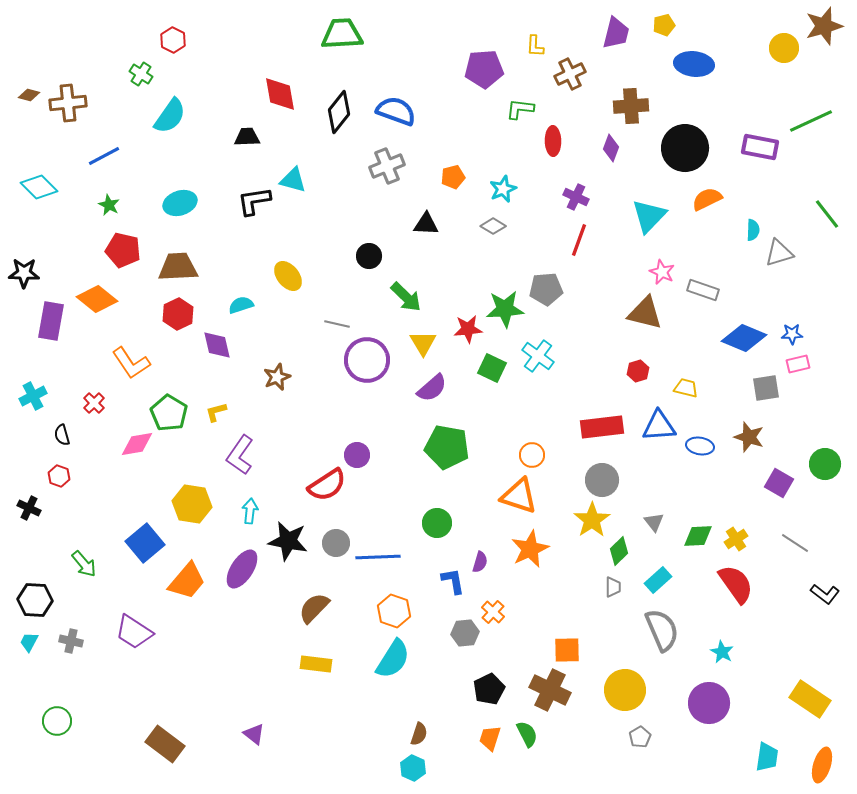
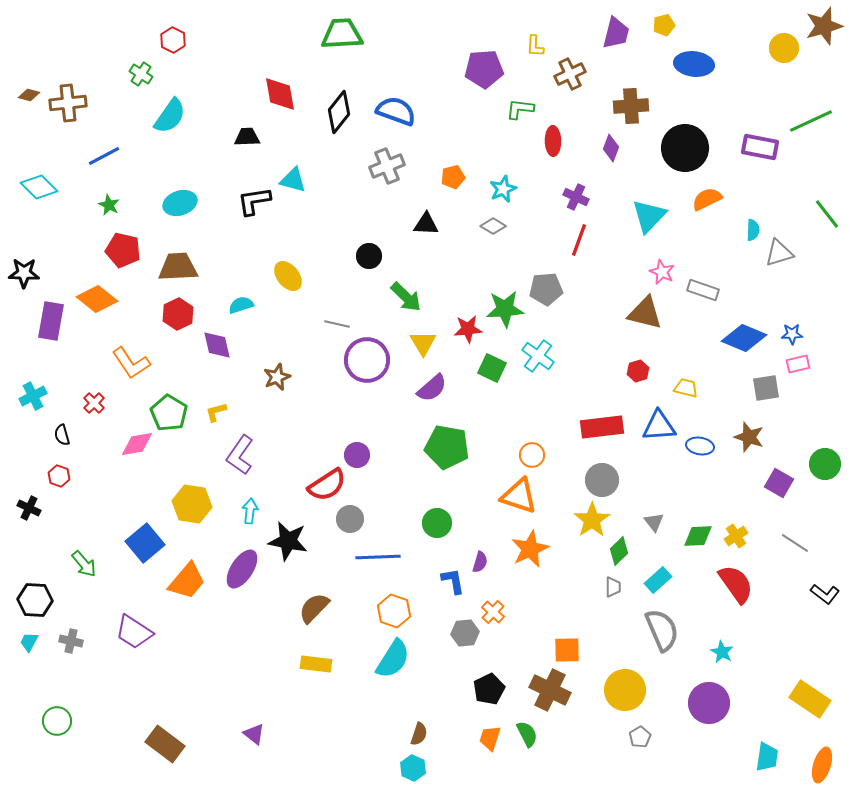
yellow cross at (736, 539): moved 3 px up
gray circle at (336, 543): moved 14 px right, 24 px up
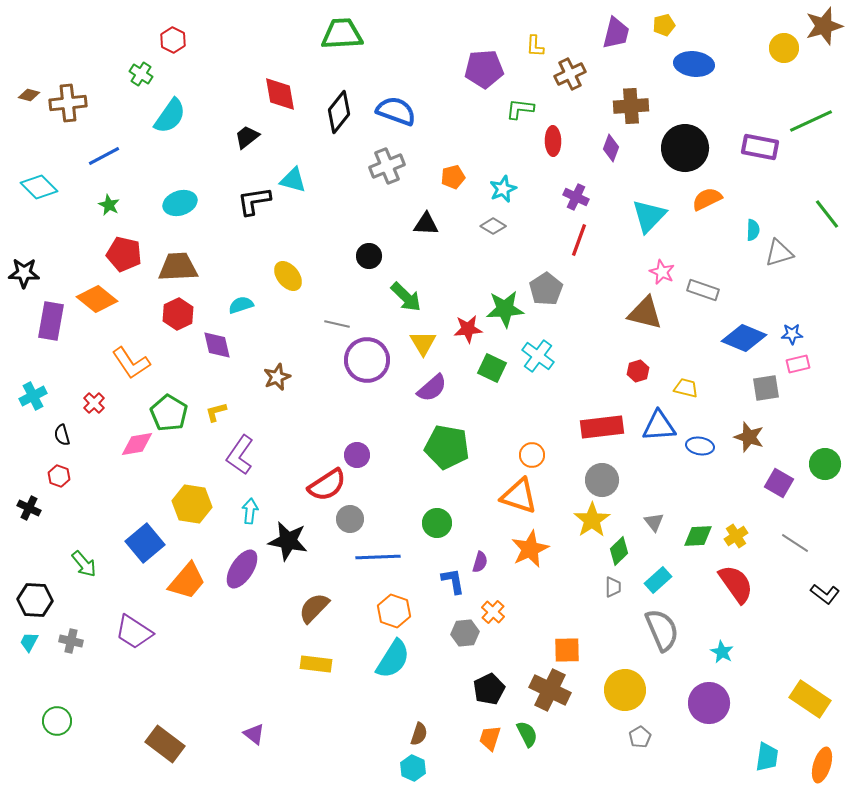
black trapezoid at (247, 137): rotated 36 degrees counterclockwise
red pentagon at (123, 250): moved 1 px right, 4 px down
gray pentagon at (546, 289): rotated 28 degrees counterclockwise
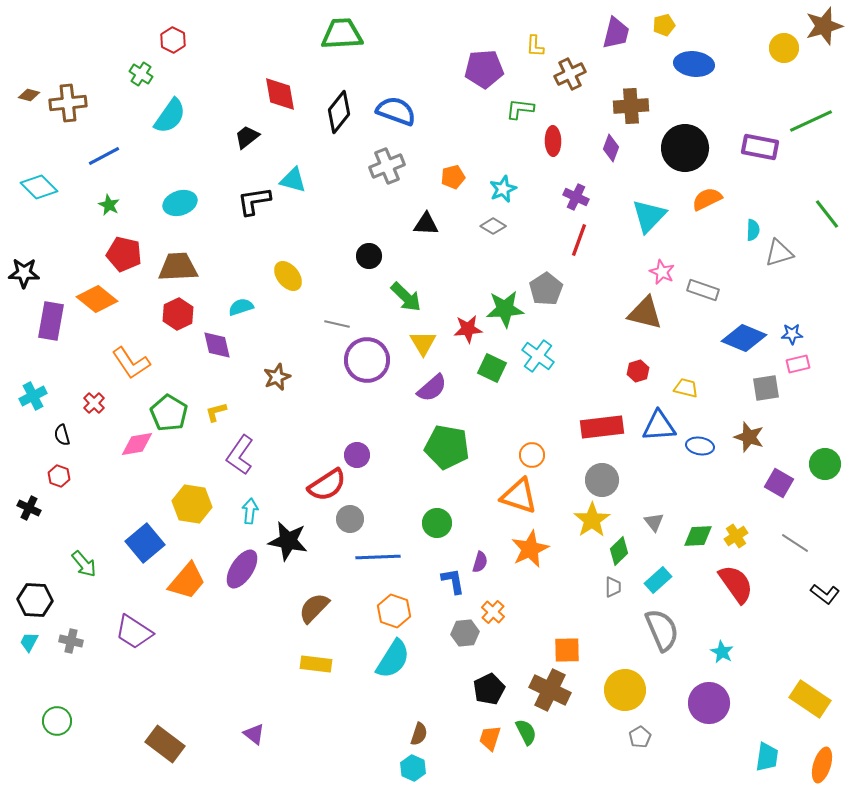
cyan semicircle at (241, 305): moved 2 px down
green semicircle at (527, 734): moved 1 px left, 2 px up
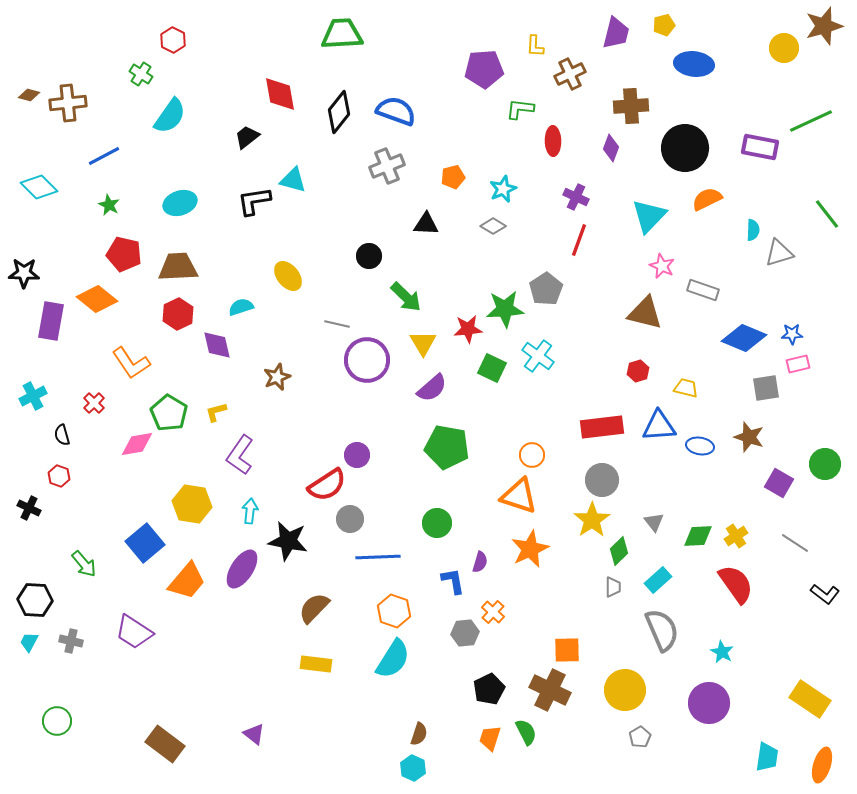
pink star at (662, 272): moved 6 px up
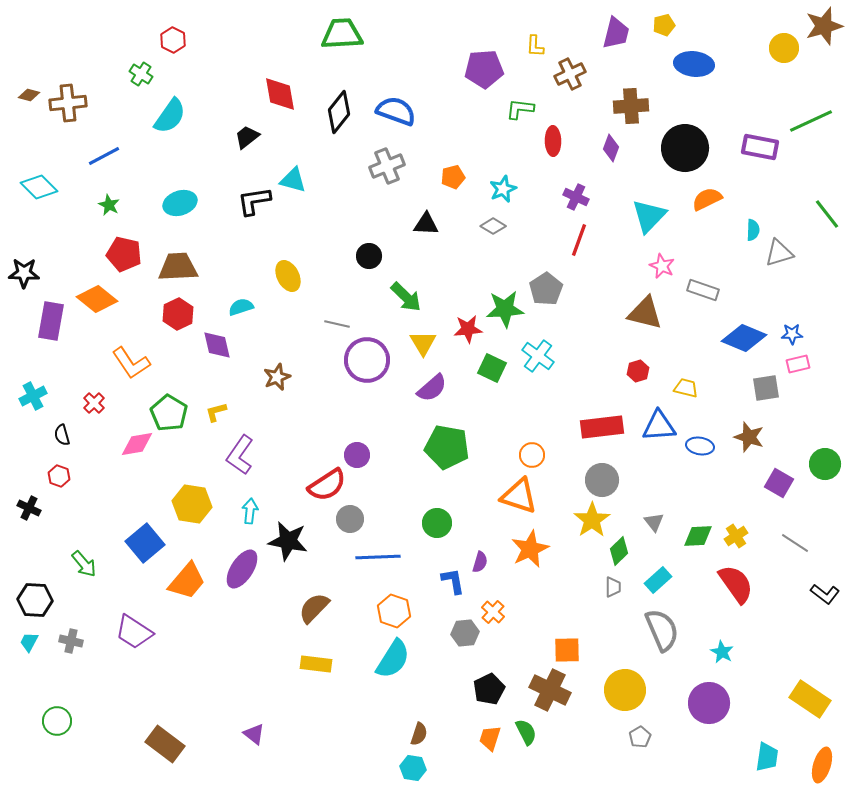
yellow ellipse at (288, 276): rotated 12 degrees clockwise
cyan hexagon at (413, 768): rotated 15 degrees counterclockwise
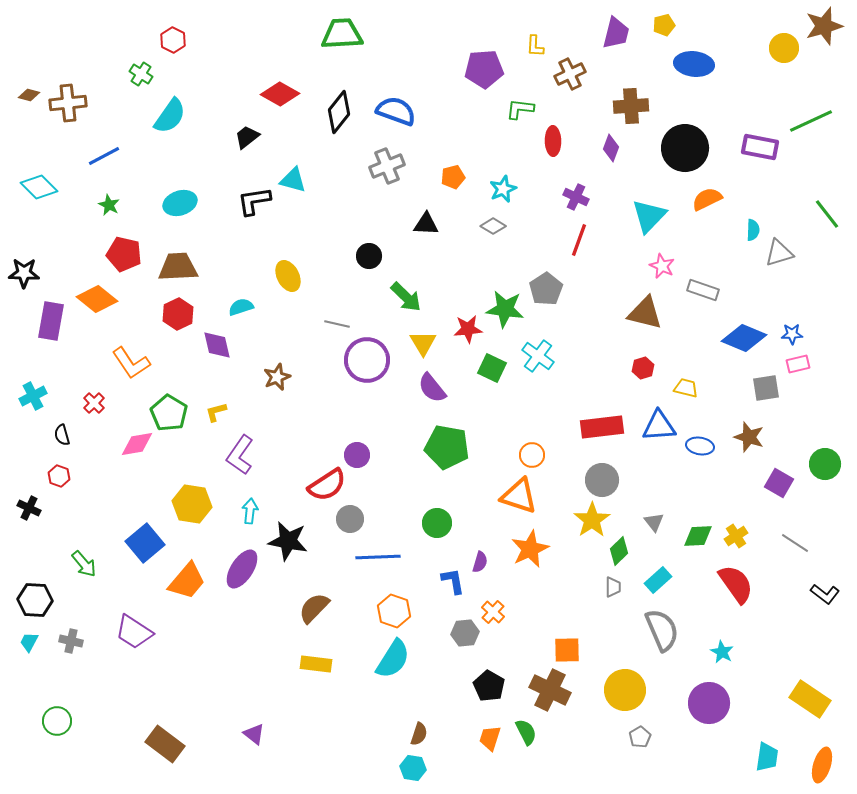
red diamond at (280, 94): rotated 51 degrees counterclockwise
green star at (505, 309): rotated 12 degrees clockwise
red hexagon at (638, 371): moved 5 px right, 3 px up
purple semicircle at (432, 388): rotated 92 degrees clockwise
black pentagon at (489, 689): moved 3 px up; rotated 16 degrees counterclockwise
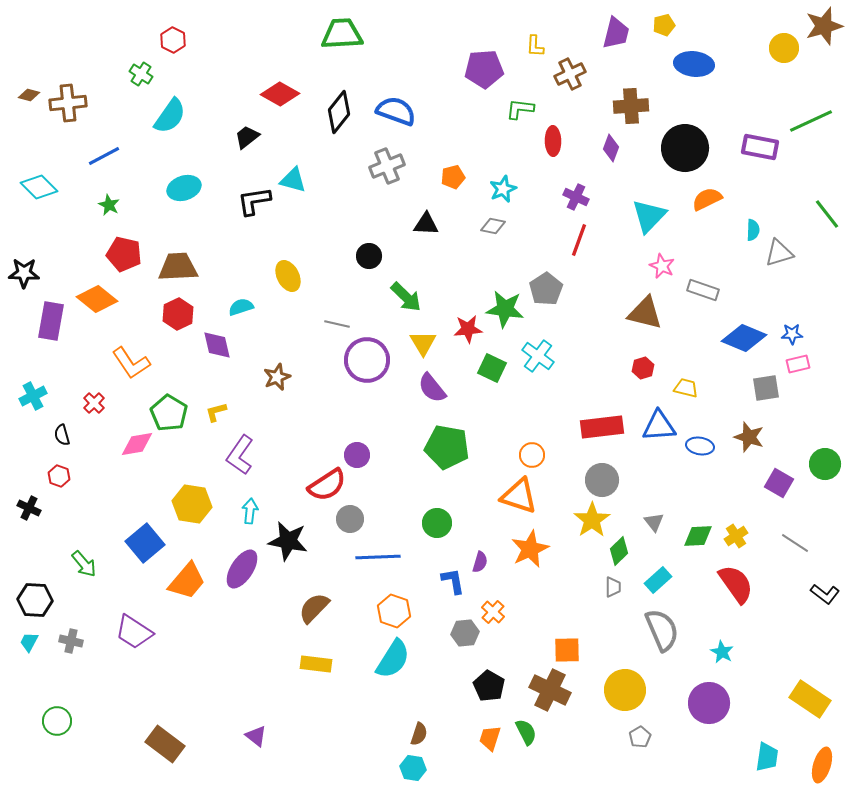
cyan ellipse at (180, 203): moved 4 px right, 15 px up
gray diamond at (493, 226): rotated 20 degrees counterclockwise
purple triangle at (254, 734): moved 2 px right, 2 px down
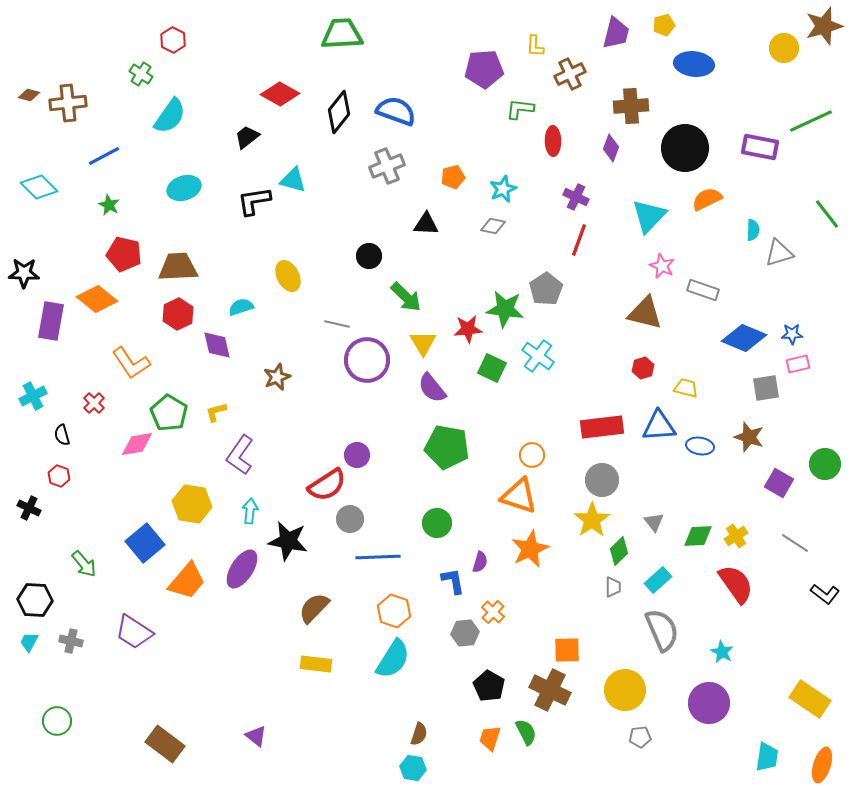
gray pentagon at (640, 737): rotated 25 degrees clockwise
